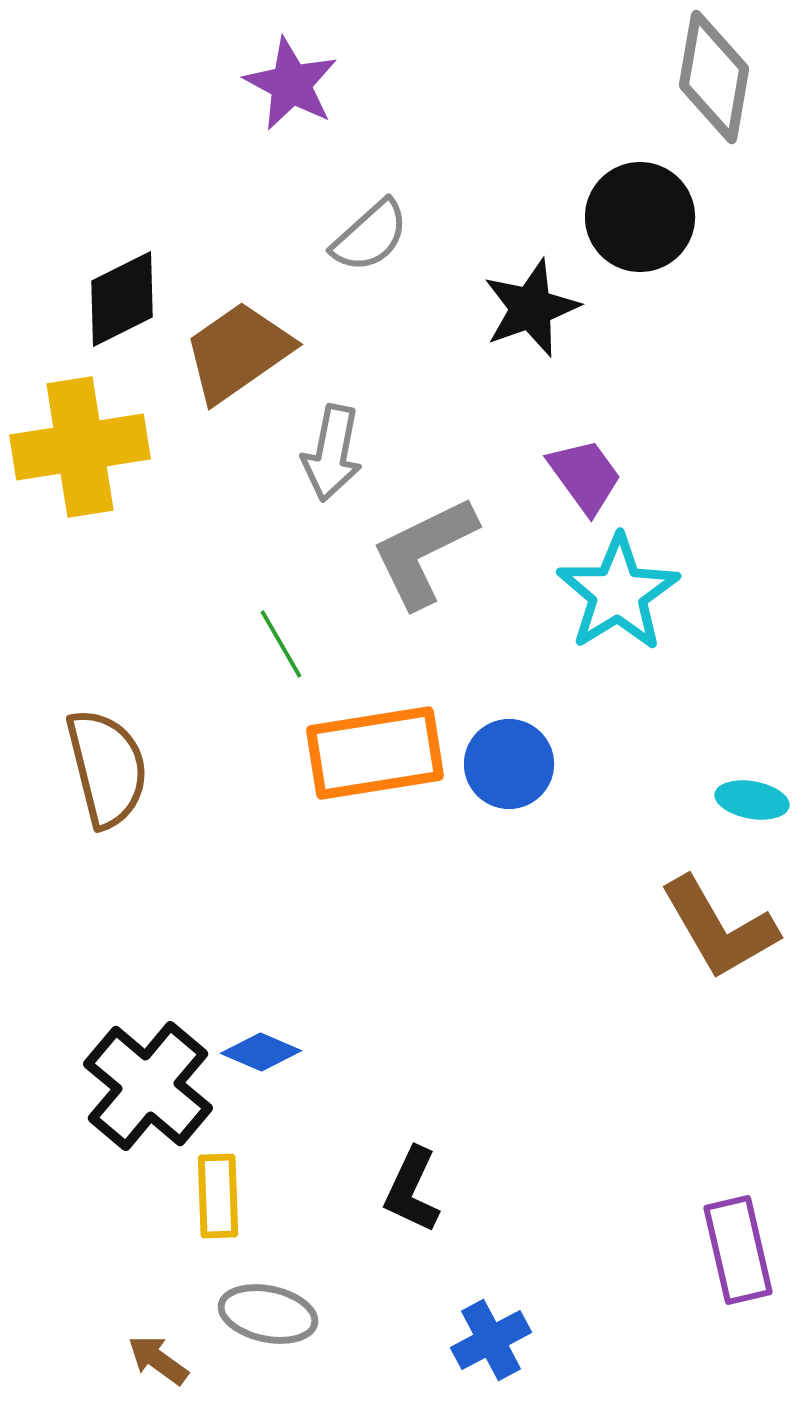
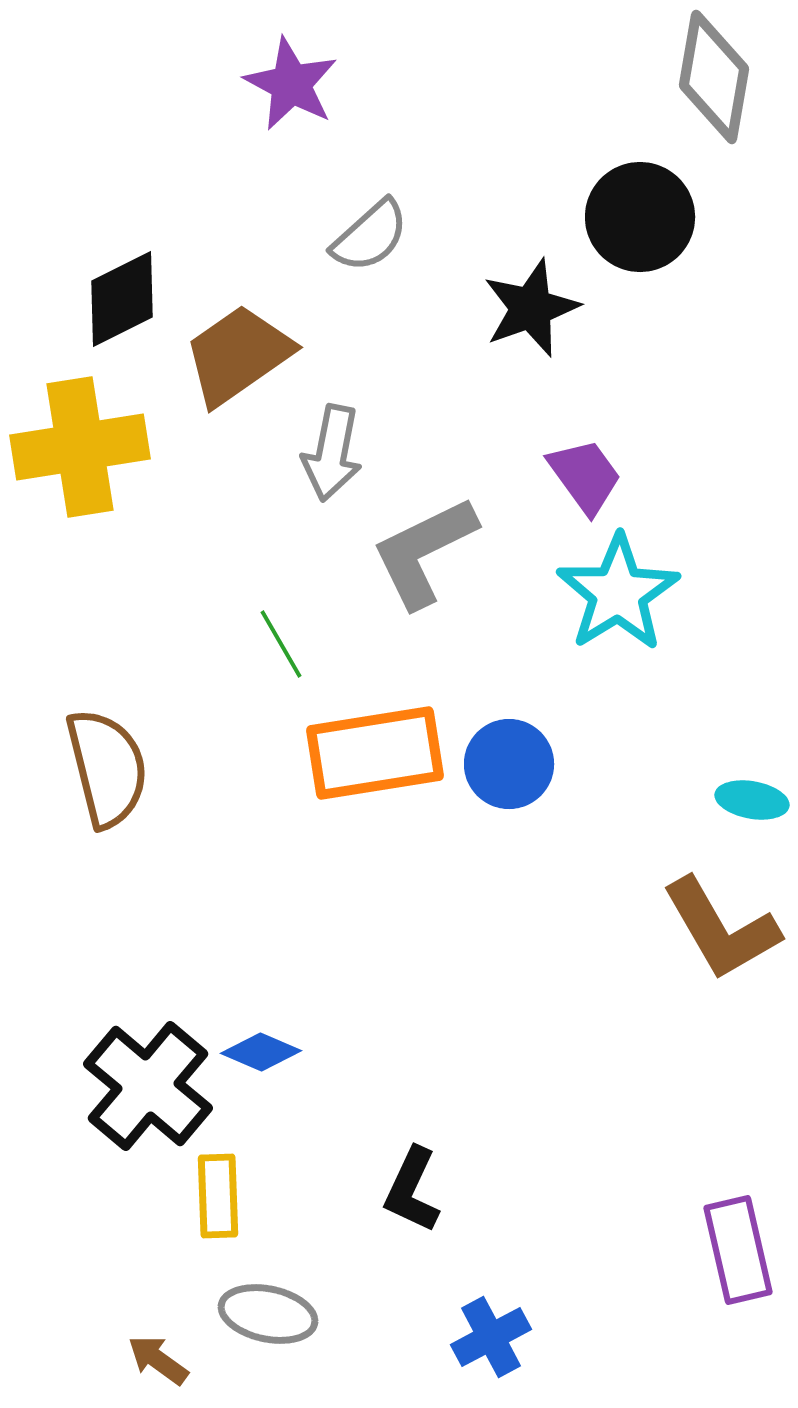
brown trapezoid: moved 3 px down
brown L-shape: moved 2 px right, 1 px down
blue cross: moved 3 px up
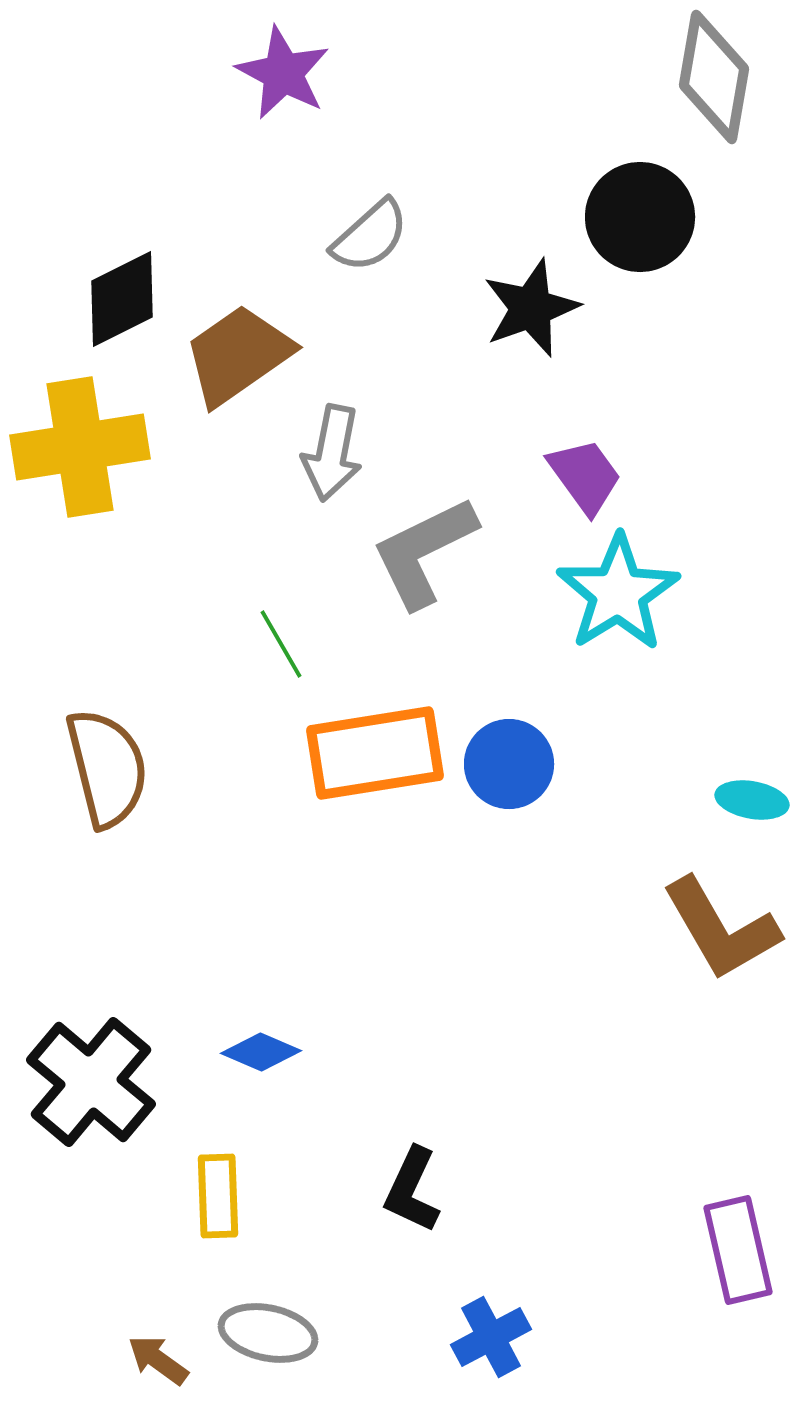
purple star: moved 8 px left, 11 px up
black cross: moved 57 px left, 4 px up
gray ellipse: moved 19 px down
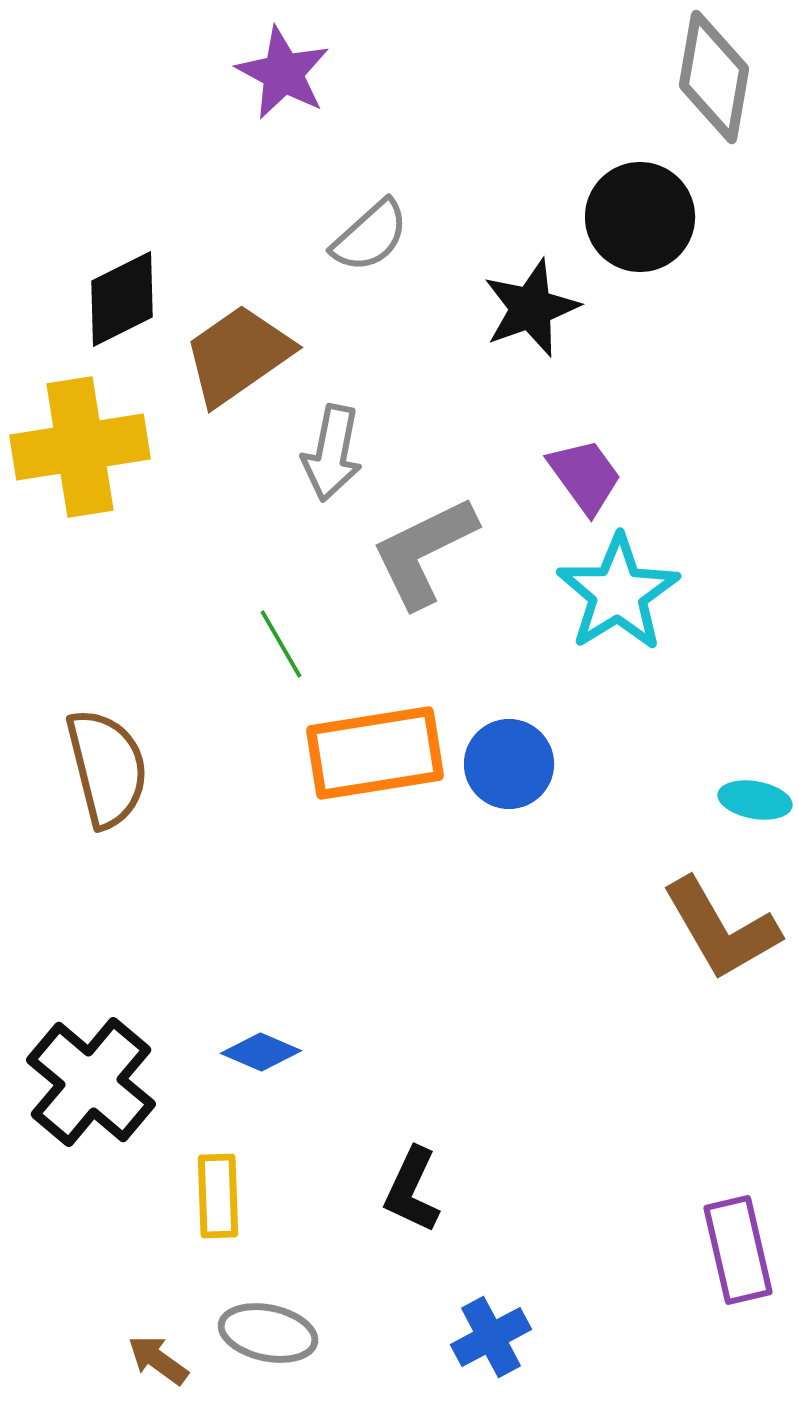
cyan ellipse: moved 3 px right
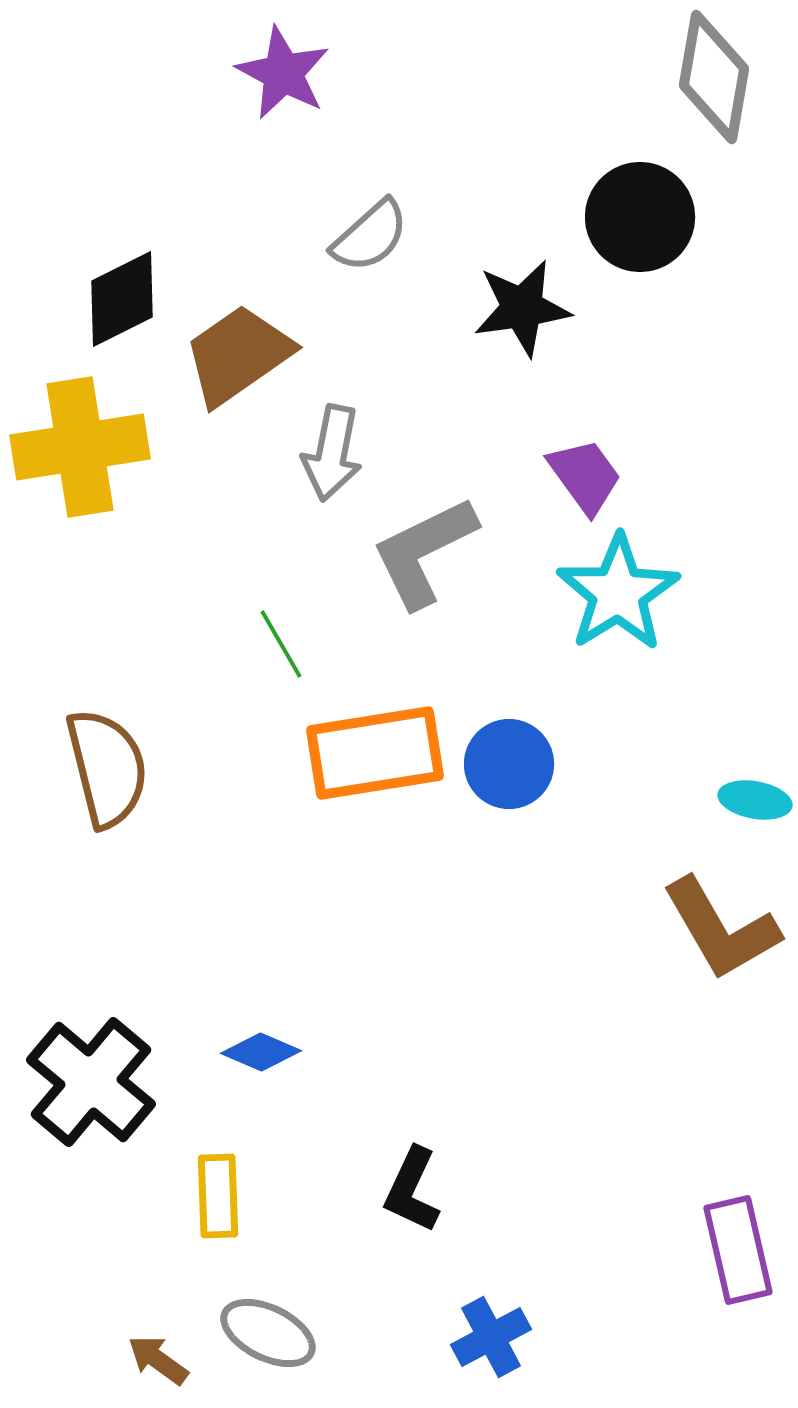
black star: moved 9 px left; rotated 12 degrees clockwise
gray ellipse: rotated 14 degrees clockwise
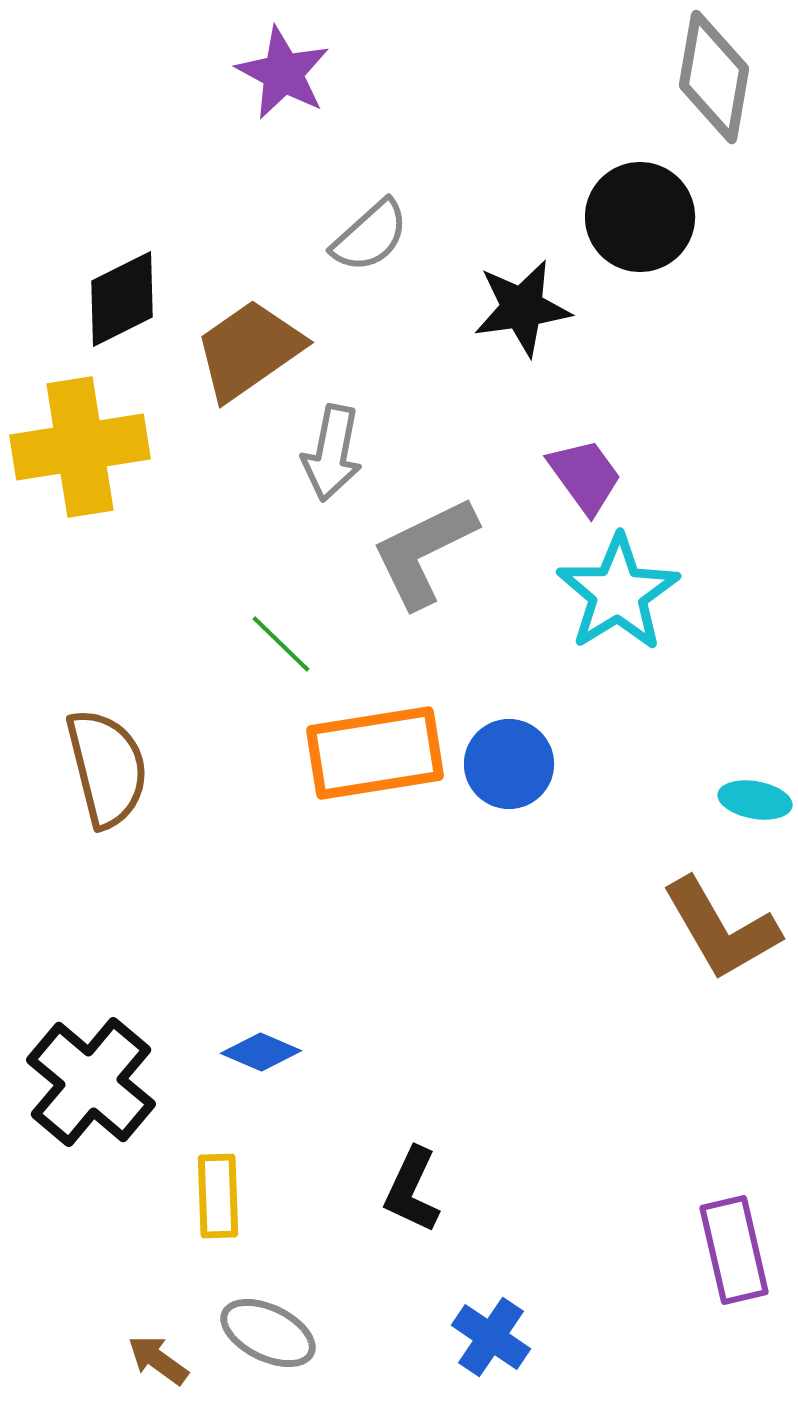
brown trapezoid: moved 11 px right, 5 px up
green line: rotated 16 degrees counterclockwise
purple rectangle: moved 4 px left
blue cross: rotated 28 degrees counterclockwise
